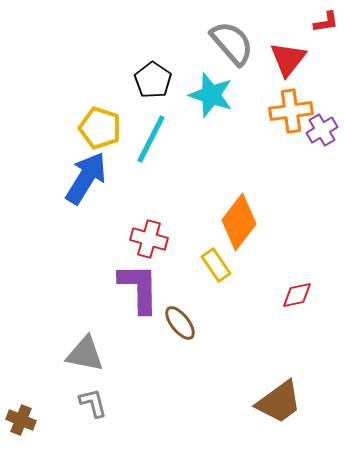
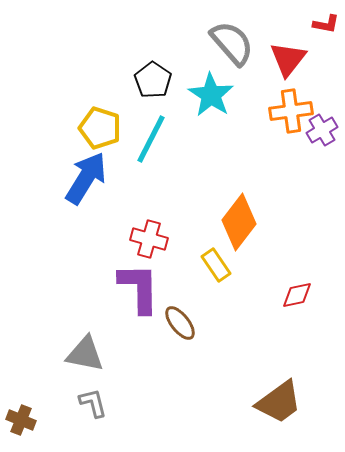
red L-shape: moved 2 px down; rotated 20 degrees clockwise
cyan star: rotated 15 degrees clockwise
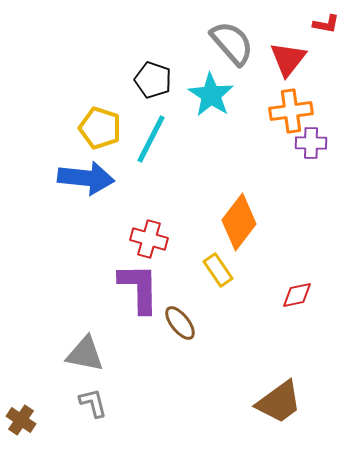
black pentagon: rotated 15 degrees counterclockwise
purple cross: moved 11 px left, 13 px down; rotated 32 degrees clockwise
blue arrow: rotated 64 degrees clockwise
yellow rectangle: moved 2 px right, 5 px down
brown cross: rotated 12 degrees clockwise
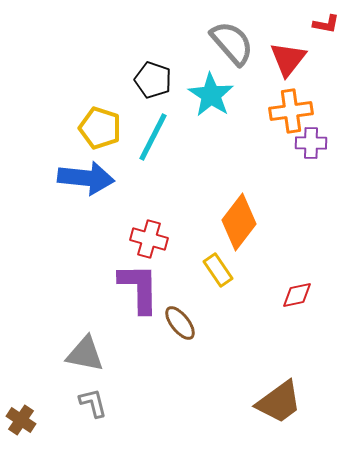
cyan line: moved 2 px right, 2 px up
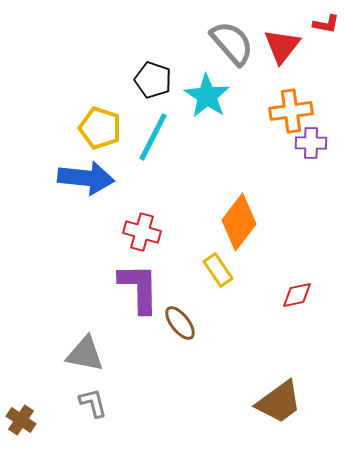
red triangle: moved 6 px left, 13 px up
cyan star: moved 4 px left, 1 px down
red cross: moved 7 px left, 7 px up
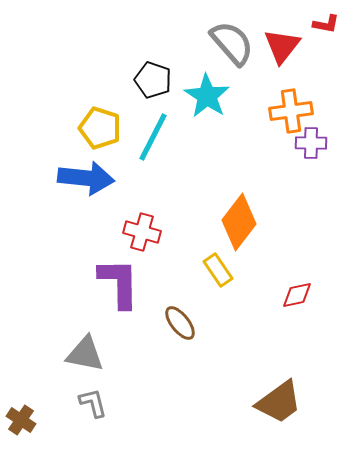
purple L-shape: moved 20 px left, 5 px up
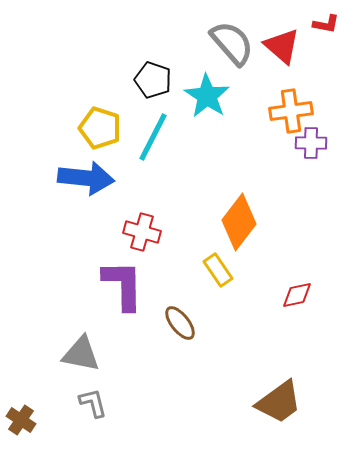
red triangle: rotated 27 degrees counterclockwise
purple L-shape: moved 4 px right, 2 px down
gray triangle: moved 4 px left
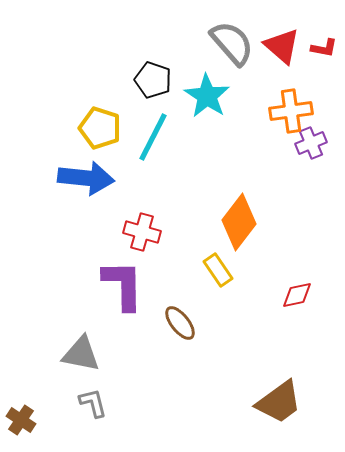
red L-shape: moved 2 px left, 24 px down
purple cross: rotated 24 degrees counterclockwise
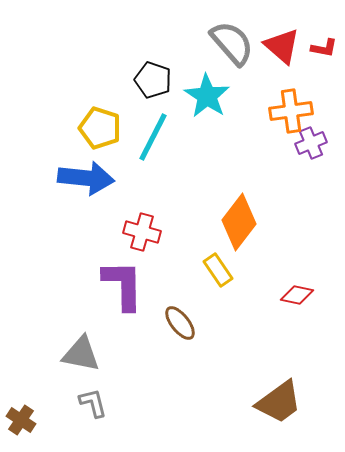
red diamond: rotated 24 degrees clockwise
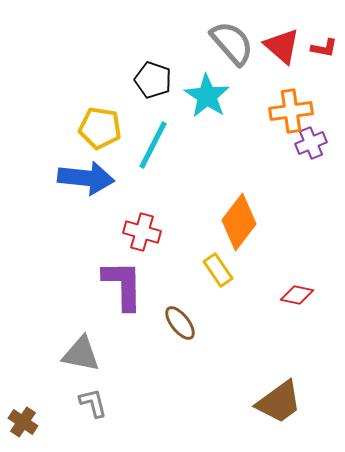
yellow pentagon: rotated 9 degrees counterclockwise
cyan line: moved 8 px down
brown cross: moved 2 px right, 2 px down
